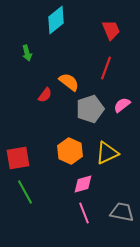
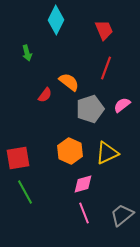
cyan diamond: rotated 24 degrees counterclockwise
red trapezoid: moved 7 px left
gray trapezoid: moved 3 px down; rotated 50 degrees counterclockwise
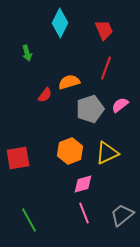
cyan diamond: moved 4 px right, 3 px down
orange semicircle: rotated 55 degrees counterclockwise
pink semicircle: moved 2 px left
orange hexagon: rotated 15 degrees clockwise
green line: moved 4 px right, 28 px down
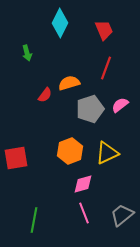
orange semicircle: moved 1 px down
red square: moved 2 px left
green line: moved 5 px right; rotated 40 degrees clockwise
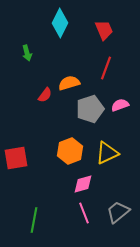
pink semicircle: rotated 18 degrees clockwise
gray trapezoid: moved 4 px left, 3 px up
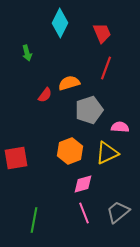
red trapezoid: moved 2 px left, 3 px down
pink semicircle: moved 22 px down; rotated 24 degrees clockwise
gray pentagon: moved 1 px left, 1 px down
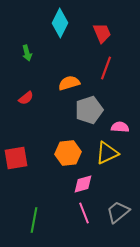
red semicircle: moved 19 px left, 3 px down; rotated 14 degrees clockwise
orange hexagon: moved 2 px left, 2 px down; rotated 15 degrees clockwise
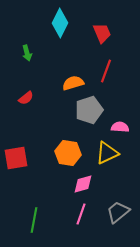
red line: moved 3 px down
orange semicircle: moved 4 px right
orange hexagon: rotated 15 degrees clockwise
pink line: moved 3 px left, 1 px down; rotated 40 degrees clockwise
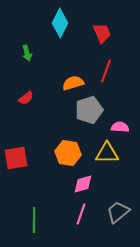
yellow triangle: rotated 25 degrees clockwise
green line: rotated 10 degrees counterclockwise
